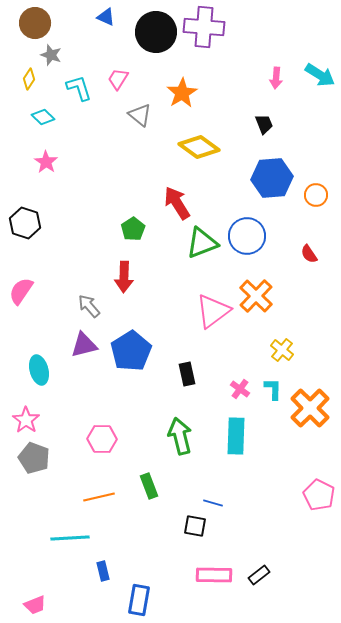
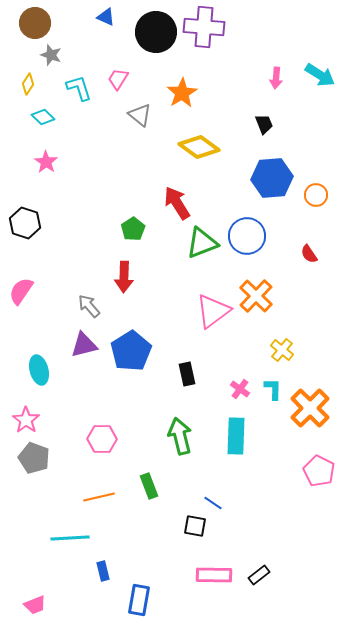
yellow diamond at (29, 79): moved 1 px left, 5 px down
pink pentagon at (319, 495): moved 24 px up
blue line at (213, 503): rotated 18 degrees clockwise
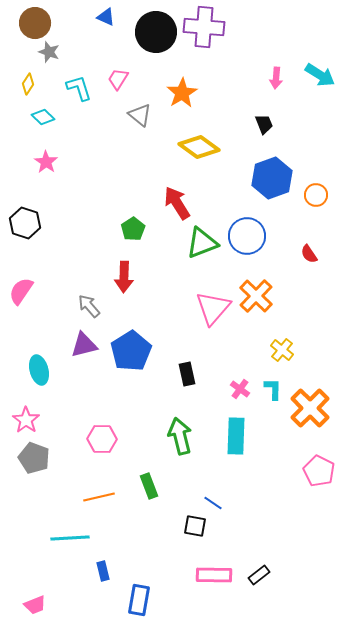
gray star at (51, 55): moved 2 px left, 3 px up
blue hexagon at (272, 178): rotated 15 degrees counterclockwise
pink triangle at (213, 311): moved 3 px up; rotated 12 degrees counterclockwise
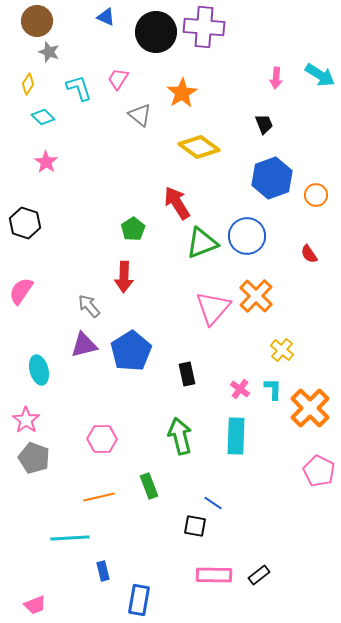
brown circle at (35, 23): moved 2 px right, 2 px up
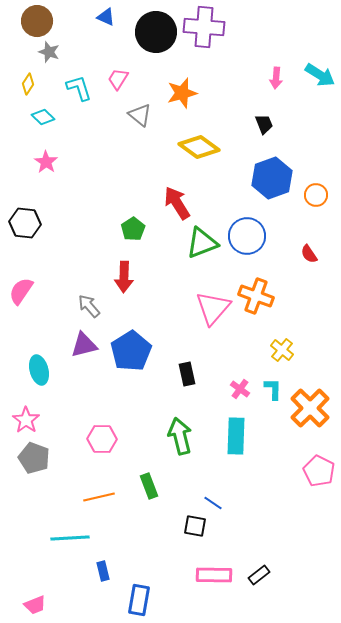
orange star at (182, 93): rotated 16 degrees clockwise
black hexagon at (25, 223): rotated 12 degrees counterclockwise
orange cross at (256, 296): rotated 24 degrees counterclockwise
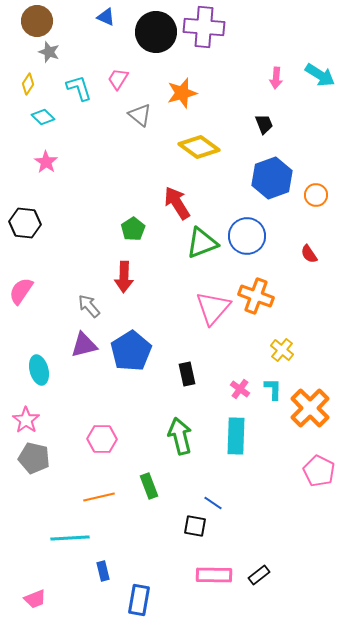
gray pentagon at (34, 458): rotated 8 degrees counterclockwise
pink trapezoid at (35, 605): moved 6 px up
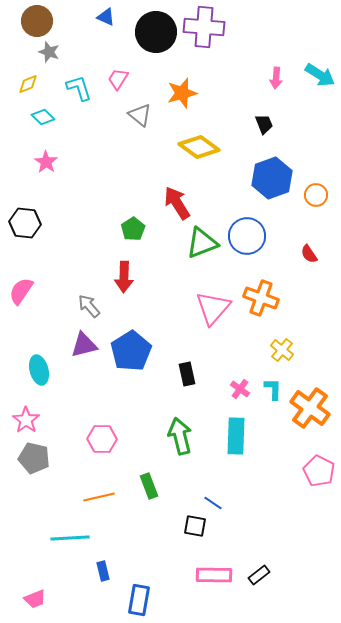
yellow diamond at (28, 84): rotated 35 degrees clockwise
orange cross at (256, 296): moved 5 px right, 2 px down
orange cross at (310, 408): rotated 9 degrees counterclockwise
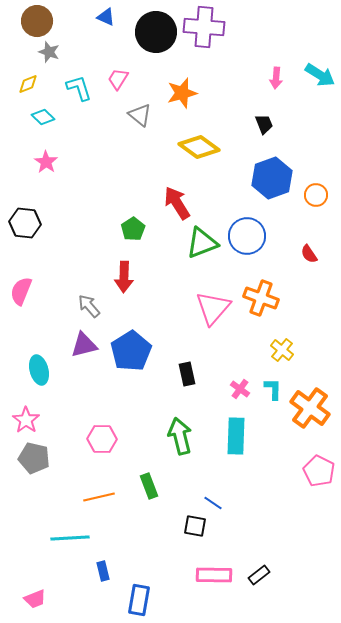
pink semicircle at (21, 291): rotated 12 degrees counterclockwise
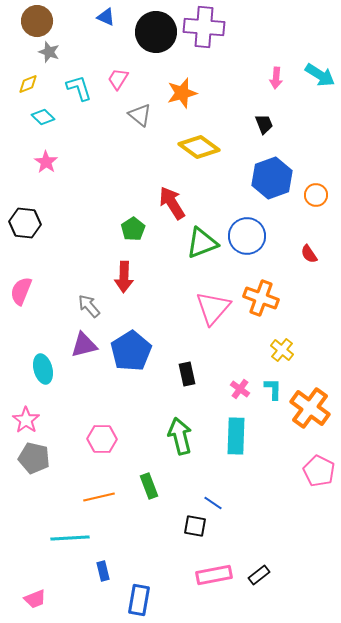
red arrow at (177, 203): moved 5 px left
cyan ellipse at (39, 370): moved 4 px right, 1 px up
pink rectangle at (214, 575): rotated 12 degrees counterclockwise
